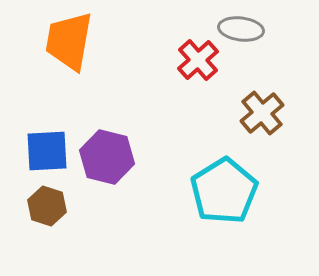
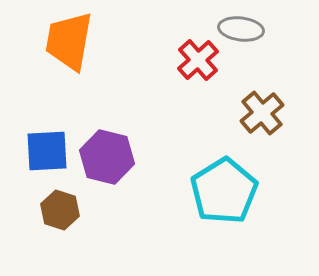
brown hexagon: moved 13 px right, 4 px down
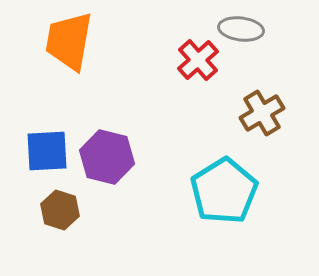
brown cross: rotated 9 degrees clockwise
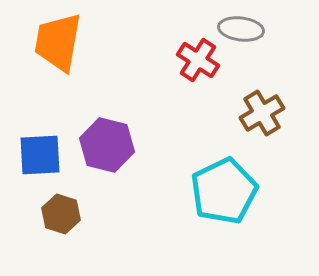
orange trapezoid: moved 11 px left, 1 px down
red cross: rotated 15 degrees counterclockwise
blue square: moved 7 px left, 4 px down
purple hexagon: moved 12 px up
cyan pentagon: rotated 6 degrees clockwise
brown hexagon: moved 1 px right, 4 px down
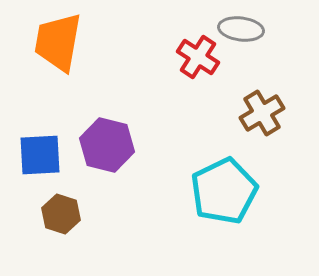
red cross: moved 3 px up
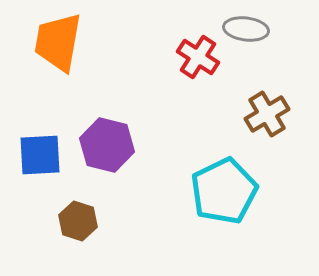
gray ellipse: moved 5 px right
brown cross: moved 5 px right, 1 px down
brown hexagon: moved 17 px right, 7 px down
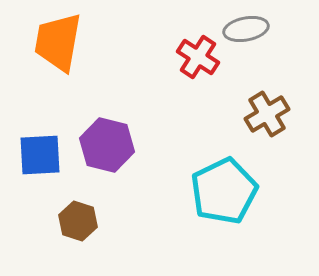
gray ellipse: rotated 18 degrees counterclockwise
